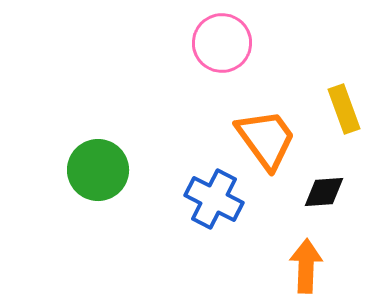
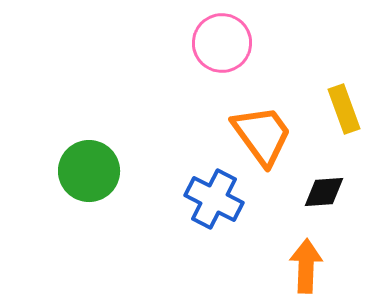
orange trapezoid: moved 4 px left, 4 px up
green circle: moved 9 px left, 1 px down
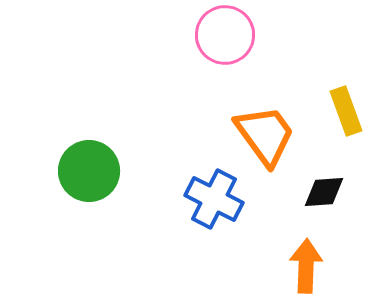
pink circle: moved 3 px right, 8 px up
yellow rectangle: moved 2 px right, 2 px down
orange trapezoid: moved 3 px right
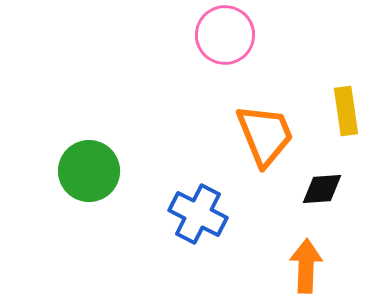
yellow rectangle: rotated 12 degrees clockwise
orange trapezoid: rotated 14 degrees clockwise
black diamond: moved 2 px left, 3 px up
blue cross: moved 16 px left, 15 px down
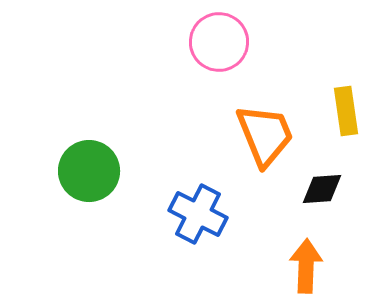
pink circle: moved 6 px left, 7 px down
